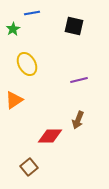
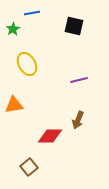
orange triangle: moved 5 px down; rotated 24 degrees clockwise
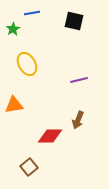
black square: moved 5 px up
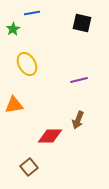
black square: moved 8 px right, 2 px down
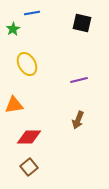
red diamond: moved 21 px left, 1 px down
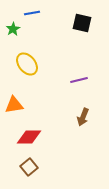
yellow ellipse: rotated 10 degrees counterclockwise
brown arrow: moved 5 px right, 3 px up
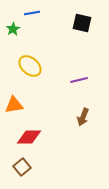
yellow ellipse: moved 3 px right, 2 px down; rotated 10 degrees counterclockwise
brown square: moved 7 px left
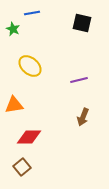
green star: rotated 16 degrees counterclockwise
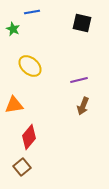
blue line: moved 1 px up
brown arrow: moved 11 px up
red diamond: rotated 50 degrees counterclockwise
